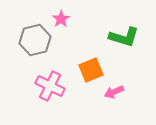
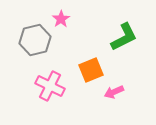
green L-shape: rotated 44 degrees counterclockwise
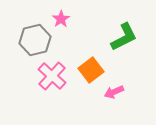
orange square: rotated 15 degrees counterclockwise
pink cross: moved 2 px right, 10 px up; rotated 16 degrees clockwise
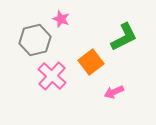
pink star: rotated 18 degrees counterclockwise
orange square: moved 8 px up
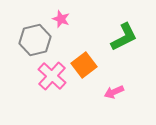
orange square: moved 7 px left, 3 px down
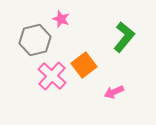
green L-shape: rotated 24 degrees counterclockwise
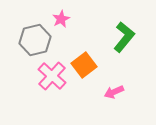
pink star: rotated 24 degrees clockwise
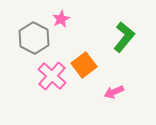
gray hexagon: moved 1 px left, 2 px up; rotated 20 degrees counterclockwise
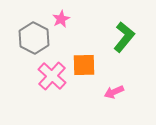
orange square: rotated 35 degrees clockwise
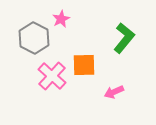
green L-shape: moved 1 px down
